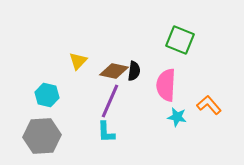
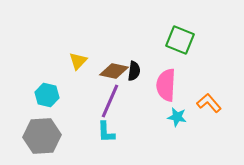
orange L-shape: moved 2 px up
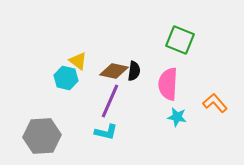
yellow triangle: rotated 36 degrees counterclockwise
pink semicircle: moved 2 px right, 1 px up
cyan hexagon: moved 19 px right, 17 px up
orange L-shape: moved 6 px right
cyan L-shape: rotated 75 degrees counterclockwise
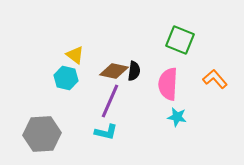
yellow triangle: moved 3 px left, 6 px up
orange L-shape: moved 24 px up
gray hexagon: moved 2 px up
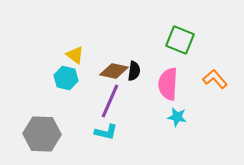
gray hexagon: rotated 6 degrees clockwise
